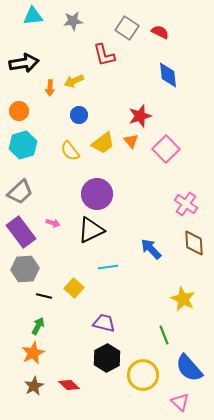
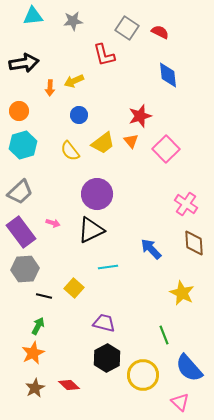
yellow star: moved 1 px left, 6 px up
brown star: moved 1 px right, 2 px down
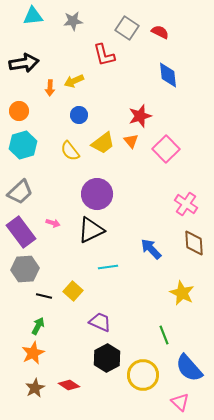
yellow square: moved 1 px left, 3 px down
purple trapezoid: moved 4 px left, 1 px up; rotated 10 degrees clockwise
red diamond: rotated 10 degrees counterclockwise
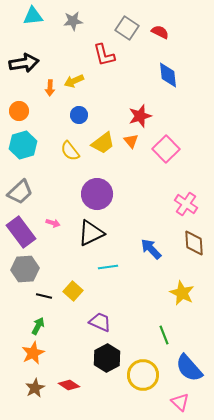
black triangle: moved 3 px down
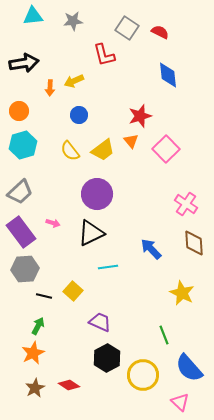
yellow trapezoid: moved 7 px down
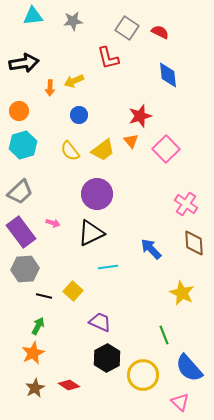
red L-shape: moved 4 px right, 3 px down
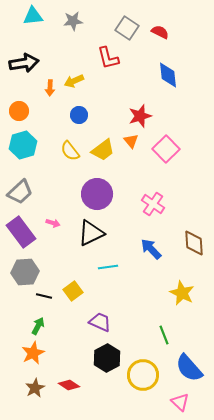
pink cross: moved 33 px left
gray hexagon: moved 3 px down
yellow square: rotated 12 degrees clockwise
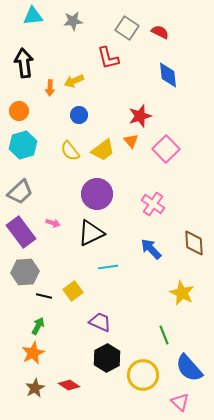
black arrow: rotated 88 degrees counterclockwise
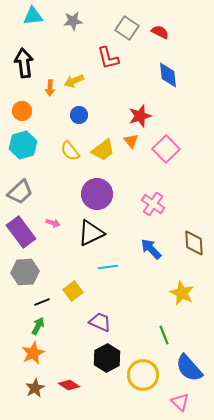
orange circle: moved 3 px right
black line: moved 2 px left, 6 px down; rotated 35 degrees counterclockwise
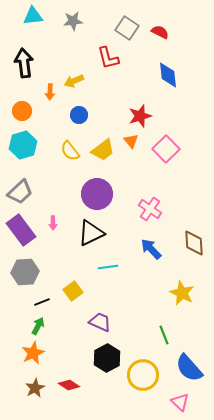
orange arrow: moved 4 px down
pink cross: moved 3 px left, 5 px down
pink arrow: rotated 72 degrees clockwise
purple rectangle: moved 2 px up
